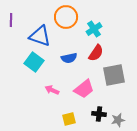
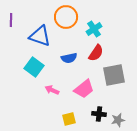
cyan square: moved 5 px down
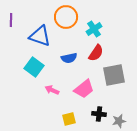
gray star: moved 1 px right, 1 px down
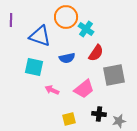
cyan cross: moved 8 px left; rotated 21 degrees counterclockwise
blue semicircle: moved 2 px left
cyan square: rotated 24 degrees counterclockwise
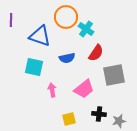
pink arrow: rotated 56 degrees clockwise
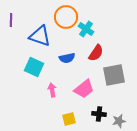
cyan square: rotated 12 degrees clockwise
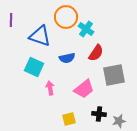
pink arrow: moved 2 px left, 2 px up
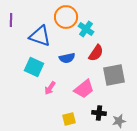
pink arrow: rotated 136 degrees counterclockwise
black cross: moved 1 px up
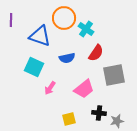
orange circle: moved 2 px left, 1 px down
gray star: moved 2 px left
